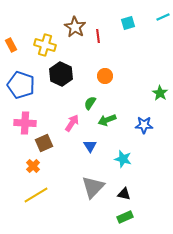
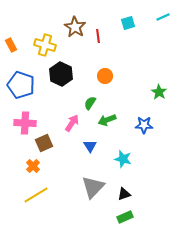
green star: moved 1 px left, 1 px up
black triangle: rotated 32 degrees counterclockwise
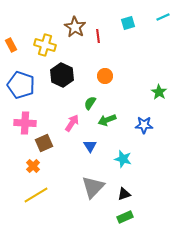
black hexagon: moved 1 px right, 1 px down
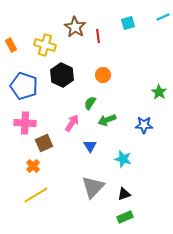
orange circle: moved 2 px left, 1 px up
blue pentagon: moved 3 px right, 1 px down
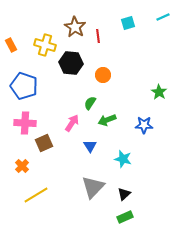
black hexagon: moved 9 px right, 12 px up; rotated 20 degrees counterclockwise
orange cross: moved 11 px left
black triangle: rotated 24 degrees counterclockwise
